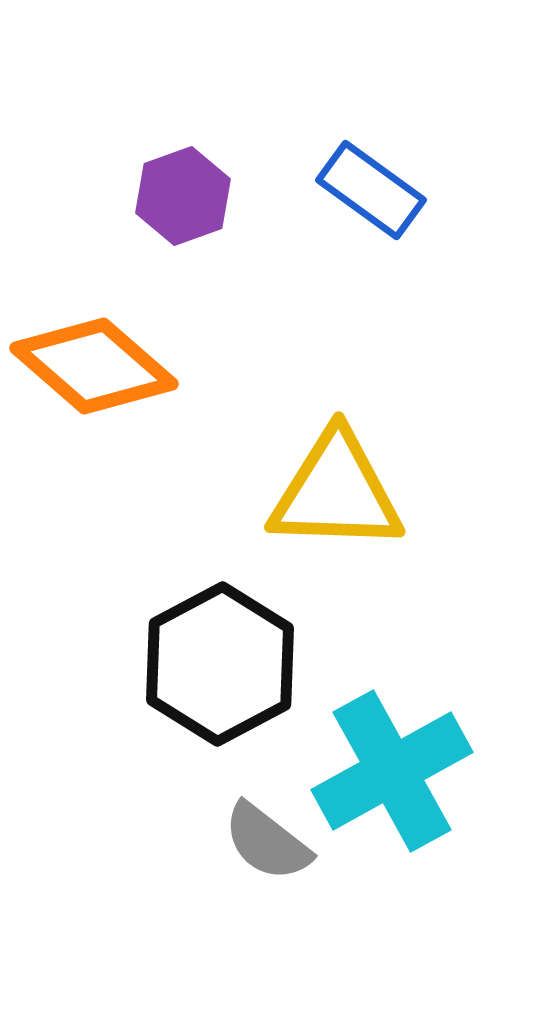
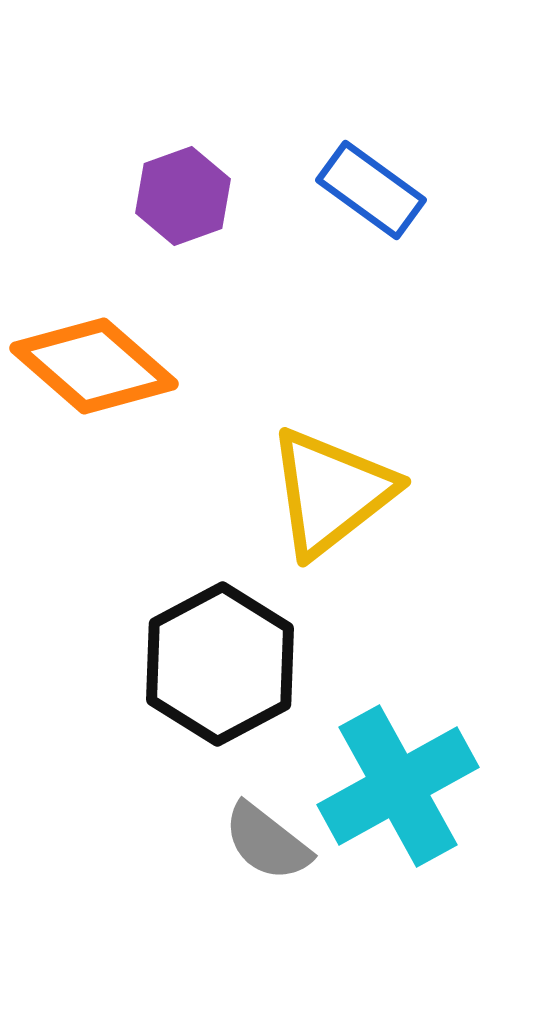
yellow triangle: moved 5 px left; rotated 40 degrees counterclockwise
cyan cross: moved 6 px right, 15 px down
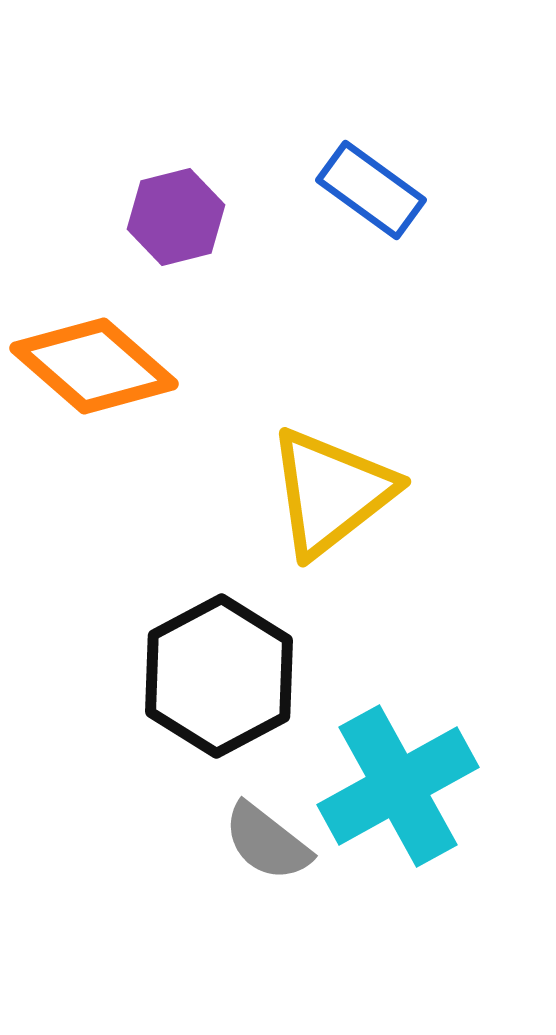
purple hexagon: moved 7 px left, 21 px down; rotated 6 degrees clockwise
black hexagon: moved 1 px left, 12 px down
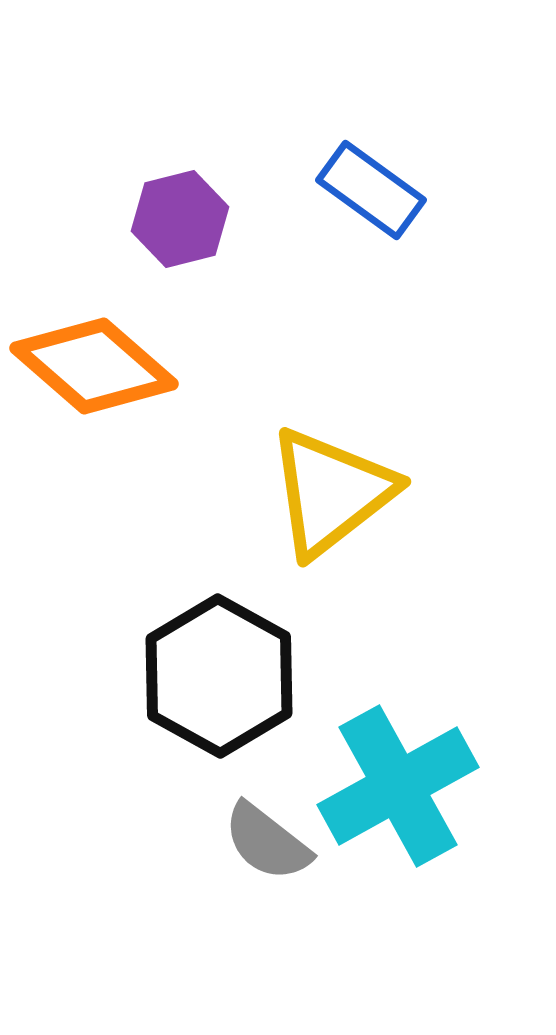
purple hexagon: moved 4 px right, 2 px down
black hexagon: rotated 3 degrees counterclockwise
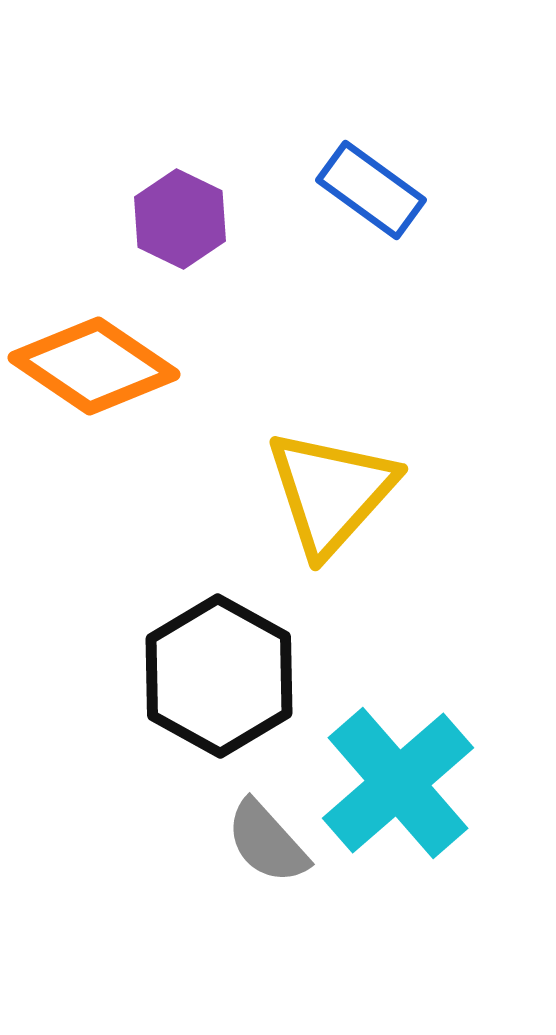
purple hexagon: rotated 20 degrees counterclockwise
orange diamond: rotated 7 degrees counterclockwise
yellow triangle: rotated 10 degrees counterclockwise
cyan cross: moved 3 px up; rotated 12 degrees counterclockwise
gray semicircle: rotated 10 degrees clockwise
